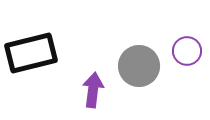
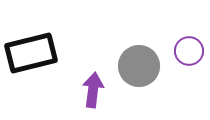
purple circle: moved 2 px right
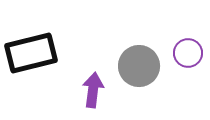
purple circle: moved 1 px left, 2 px down
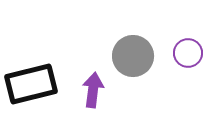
black rectangle: moved 31 px down
gray circle: moved 6 px left, 10 px up
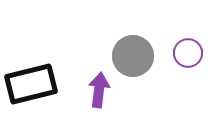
purple arrow: moved 6 px right
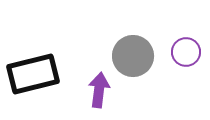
purple circle: moved 2 px left, 1 px up
black rectangle: moved 2 px right, 10 px up
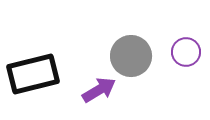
gray circle: moved 2 px left
purple arrow: rotated 52 degrees clockwise
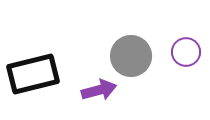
purple arrow: rotated 16 degrees clockwise
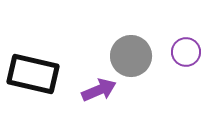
black rectangle: rotated 27 degrees clockwise
purple arrow: rotated 8 degrees counterclockwise
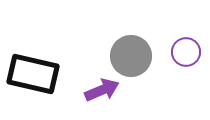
purple arrow: moved 3 px right
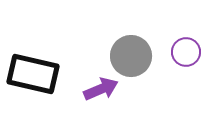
purple arrow: moved 1 px left, 1 px up
